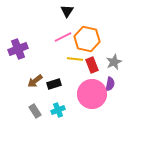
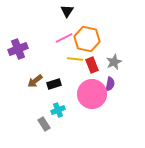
pink line: moved 1 px right, 1 px down
gray rectangle: moved 9 px right, 13 px down
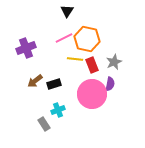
purple cross: moved 8 px right, 1 px up
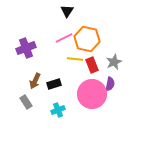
brown arrow: rotated 28 degrees counterclockwise
gray rectangle: moved 18 px left, 22 px up
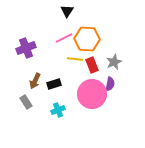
orange hexagon: rotated 10 degrees counterclockwise
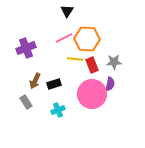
gray star: rotated 21 degrees clockwise
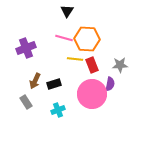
pink line: rotated 42 degrees clockwise
gray star: moved 6 px right, 3 px down
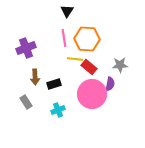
pink line: rotated 66 degrees clockwise
red rectangle: moved 3 px left, 2 px down; rotated 28 degrees counterclockwise
brown arrow: moved 4 px up; rotated 28 degrees counterclockwise
